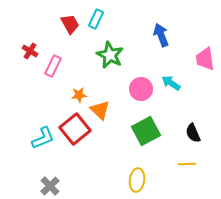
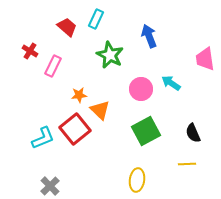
red trapezoid: moved 3 px left, 3 px down; rotated 20 degrees counterclockwise
blue arrow: moved 12 px left, 1 px down
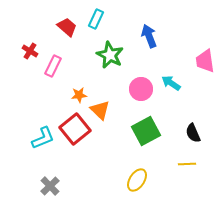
pink trapezoid: moved 2 px down
yellow ellipse: rotated 25 degrees clockwise
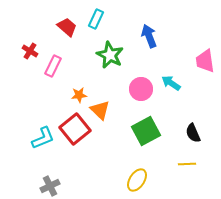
gray cross: rotated 18 degrees clockwise
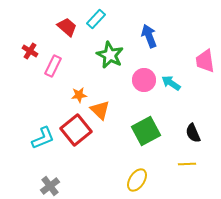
cyan rectangle: rotated 18 degrees clockwise
pink circle: moved 3 px right, 9 px up
red square: moved 1 px right, 1 px down
gray cross: rotated 12 degrees counterclockwise
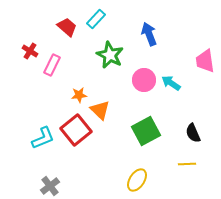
blue arrow: moved 2 px up
pink rectangle: moved 1 px left, 1 px up
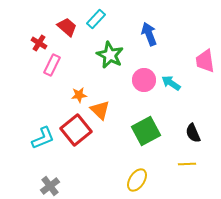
red cross: moved 9 px right, 8 px up
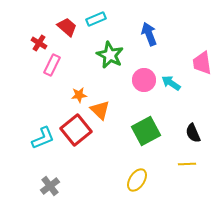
cyan rectangle: rotated 24 degrees clockwise
pink trapezoid: moved 3 px left, 2 px down
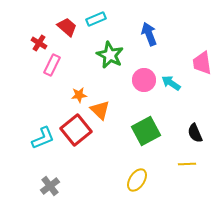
black semicircle: moved 2 px right
